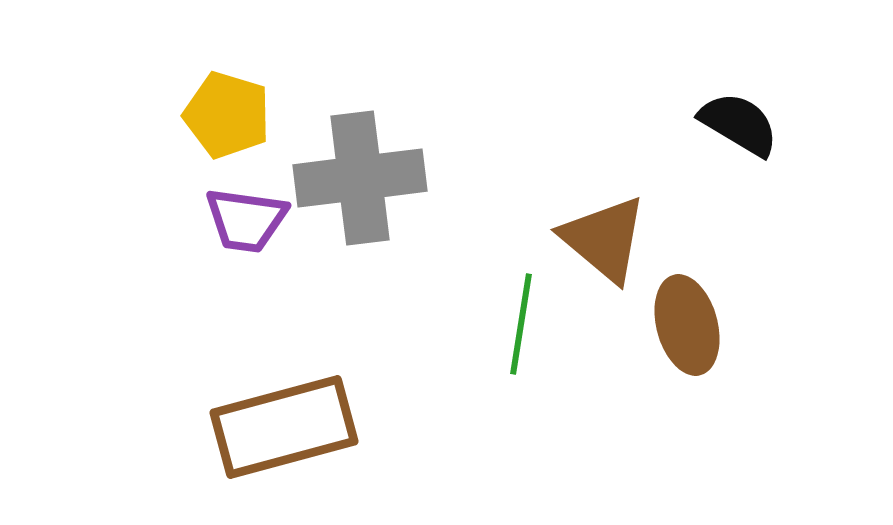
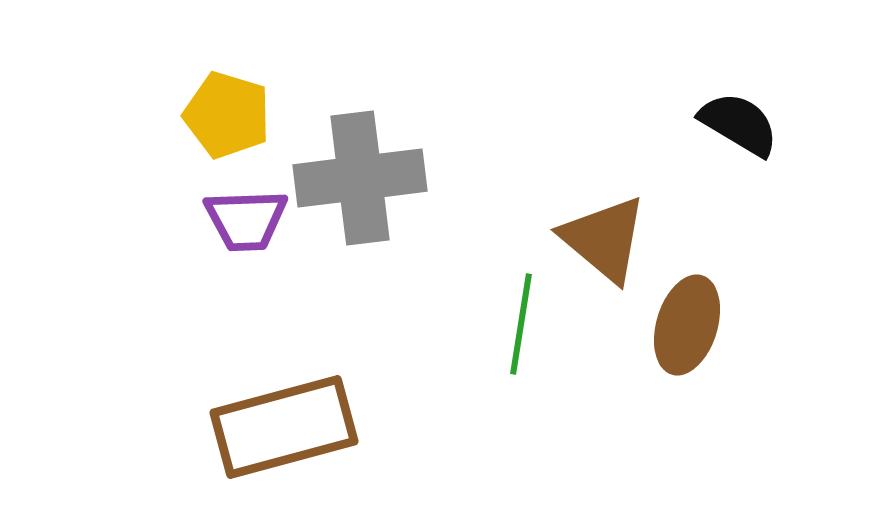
purple trapezoid: rotated 10 degrees counterclockwise
brown ellipse: rotated 32 degrees clockwise
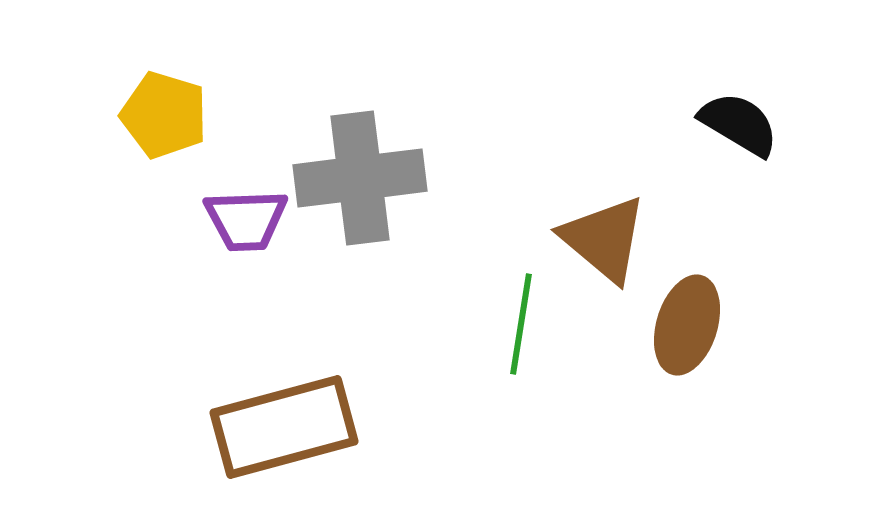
yellow pentagon: moved 63 px left
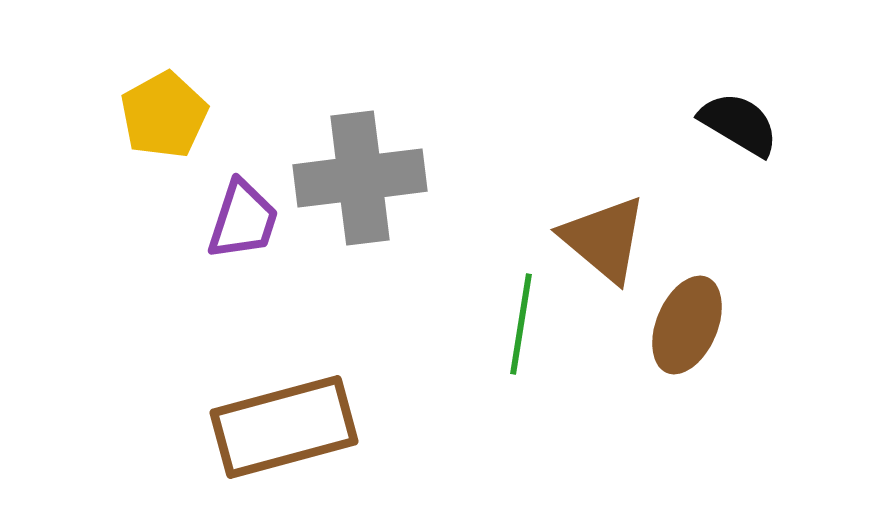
yellow pentagon: rotated 26 degrees clockwise
purple trapezoid: moved 3 px left; rotated 70 degrees counterclockwise
brown ellipse: rotated 6 degrees clockwise
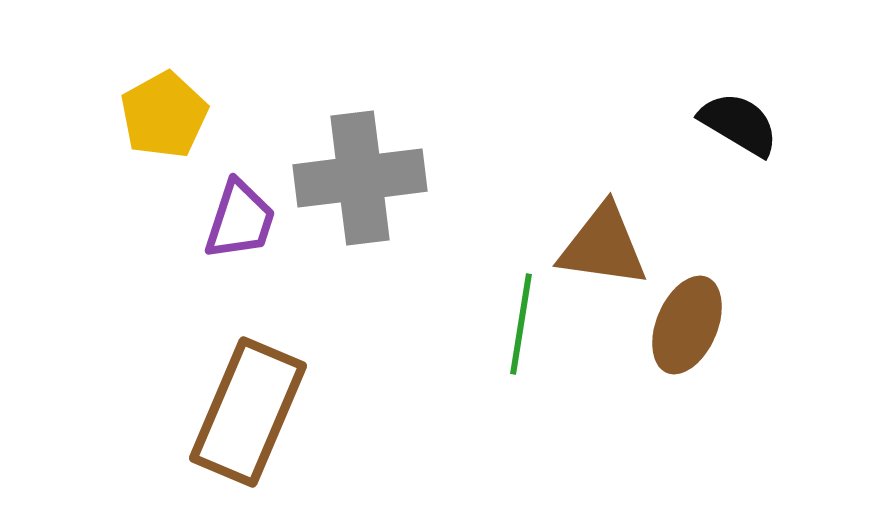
purple trapezoid: moved 3 px left
brown triangle: moved 1 px left, 7 px down; rotated 32 degrees counterclockwise
brown rectangle: moved 36 px left, 15 px up; rotated 52 degrees counterclockwise
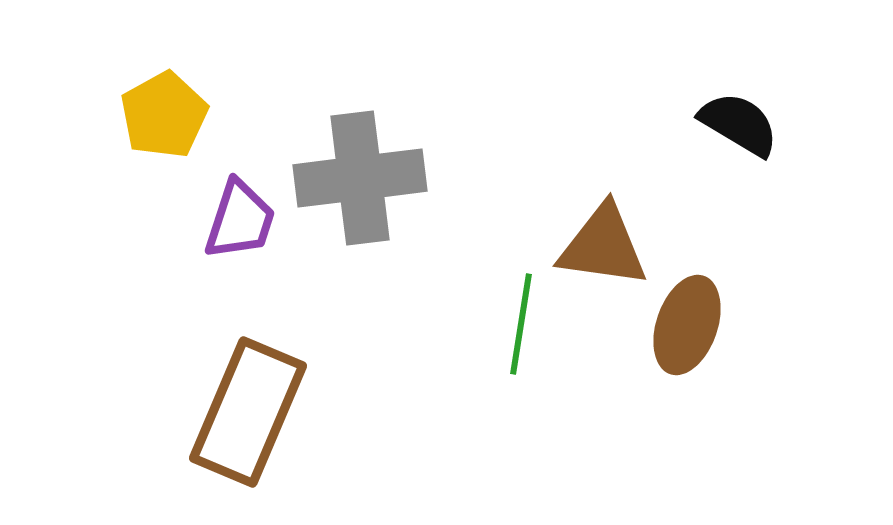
brown ellipse: rotated 4 degrees counterclockwise
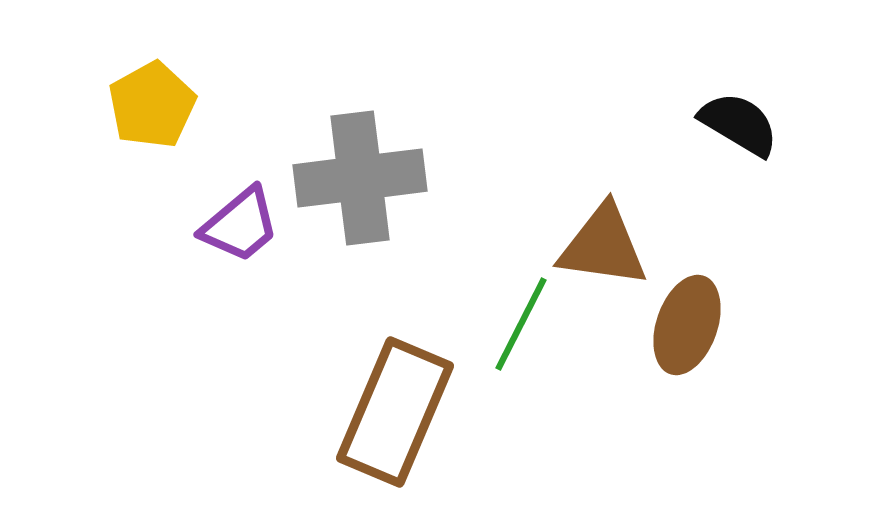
yellow pentagon: moved 12 px left, 10 px up
purple trapezoid: moved 5 px down; rotated 32 degrees clockwise
green line: rotated 18 degrees clockwise
brown rectangle: moved 147 px right
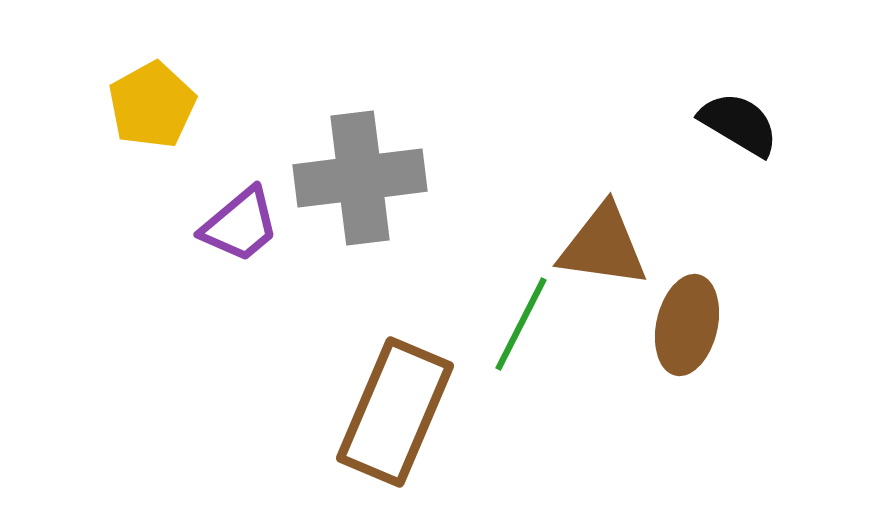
brown ellipse: rotated 6 degrees counterclockwise
